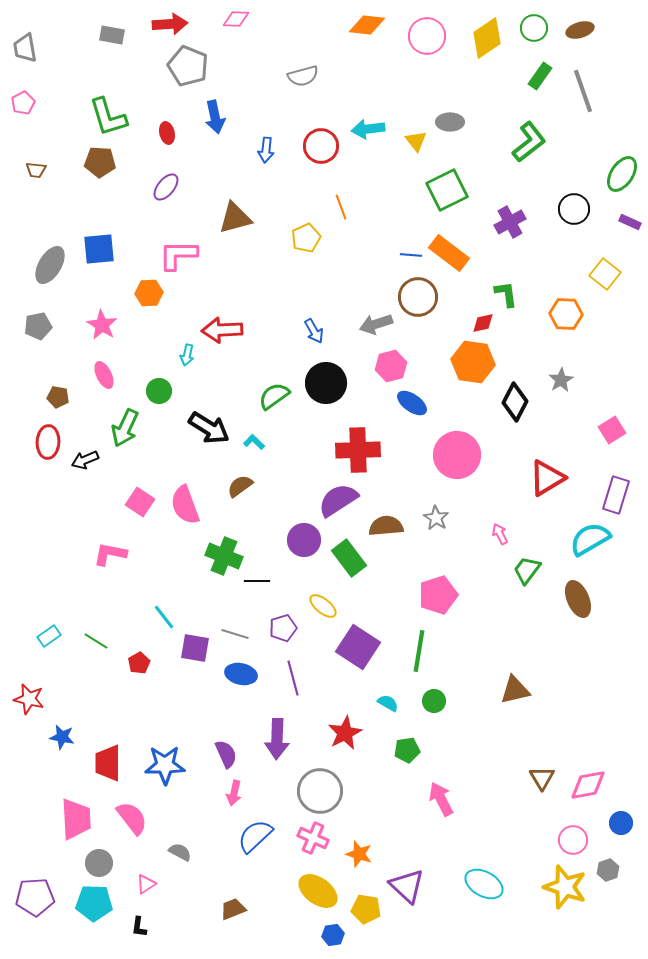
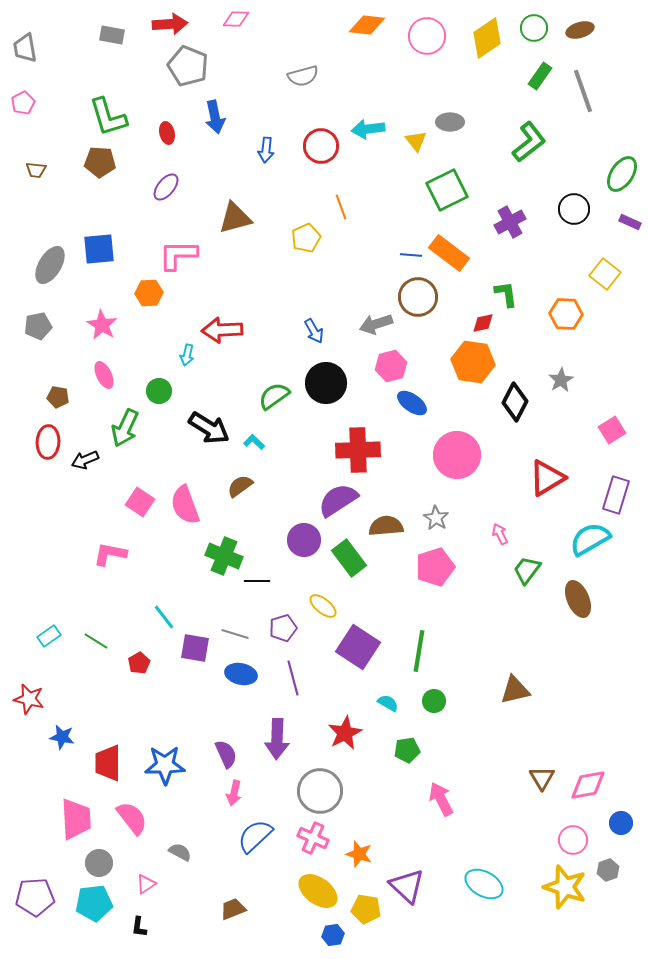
pink pentagon at (438, 595): moved 3 px left, 28 px up
cyan pentagon at (94, 903): rotated 9 degrees counterclockwise
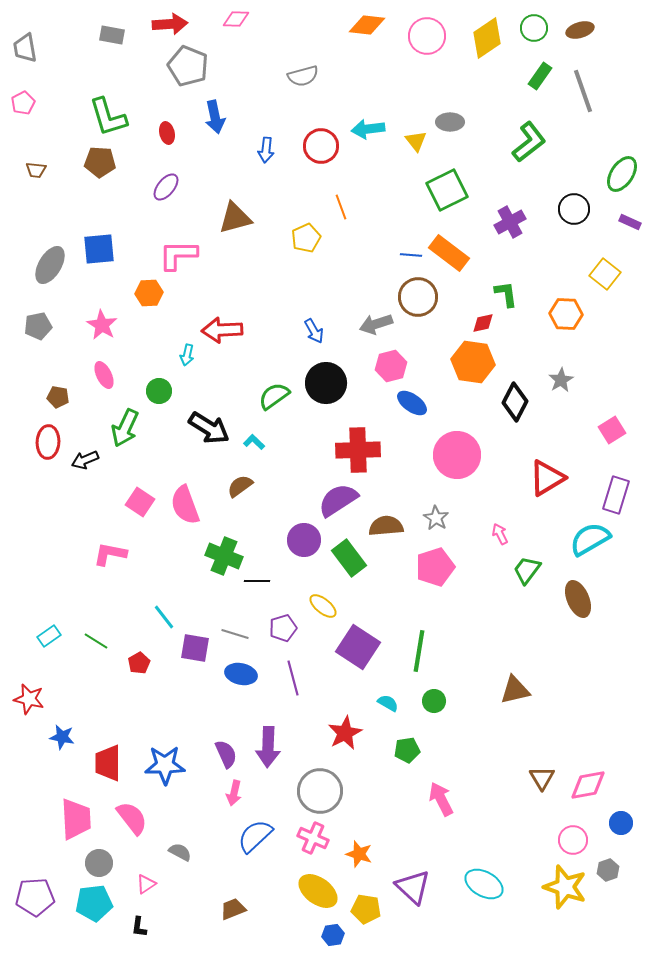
purple arrow at (277, 739): moved 9 px left, 8 px down
purple triangle at (407, 886): moved 6 px right, 1 px down
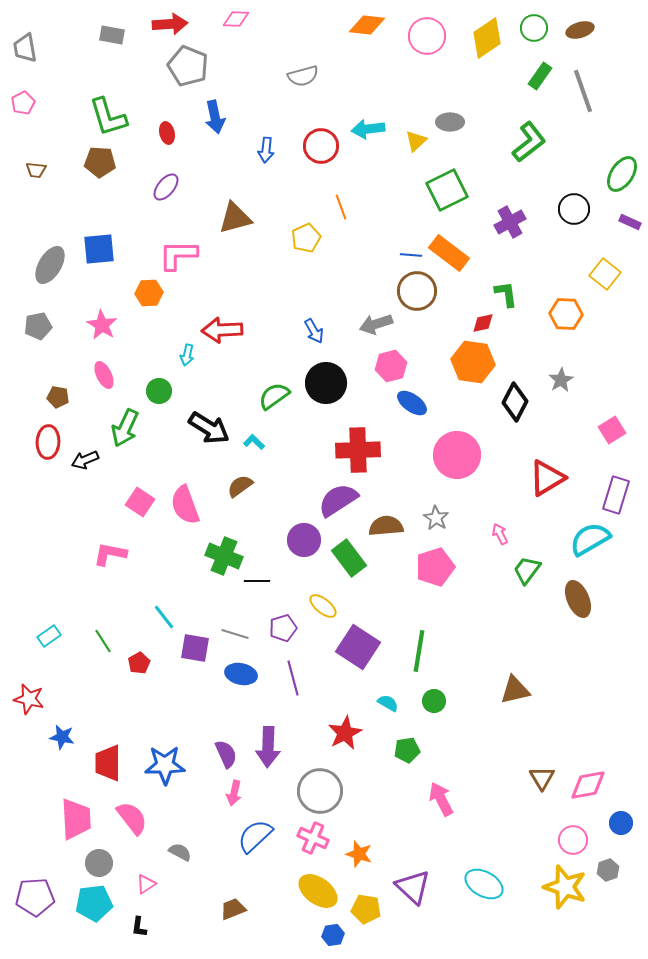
yellow triangle at (416, 141): rotated 25 degrees clockwise
brown circle at (418, 297): moved 1 px left, 6 px up
green line at (96, 641): moved 7 px right; rotated 25 degrees clockwise
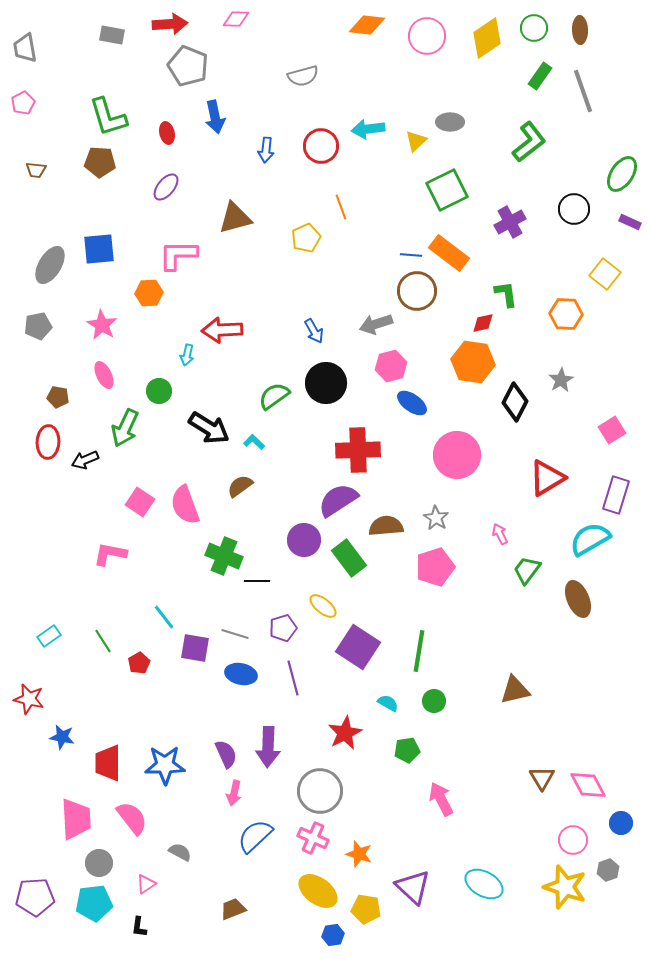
brown ellipse at (580, 30): rotated 76 degrees counterclockwise
pink diamond at (588, 785): rotated 72 degrees clockwise
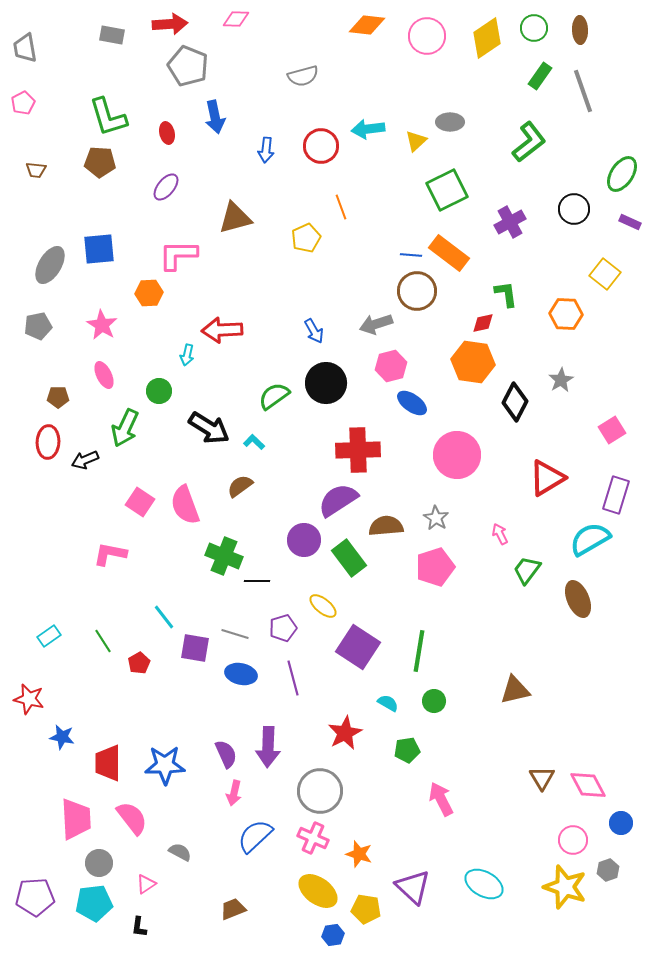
brown pentagon at (58, 397): rotated 10 degrees counterclockwise
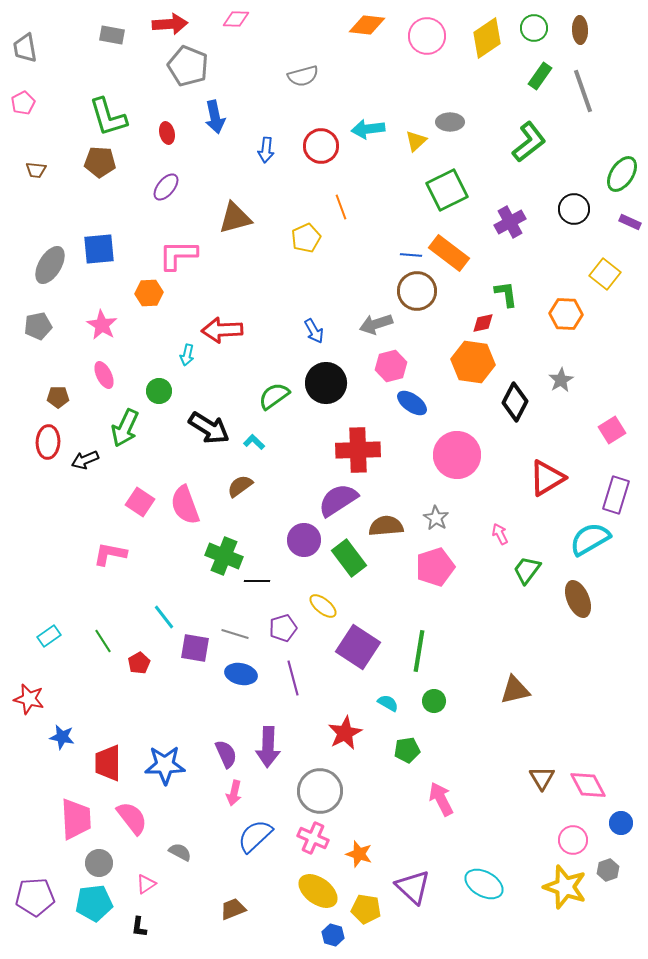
blue hexagon at (333, 935): rotated 25 degrees clockwise
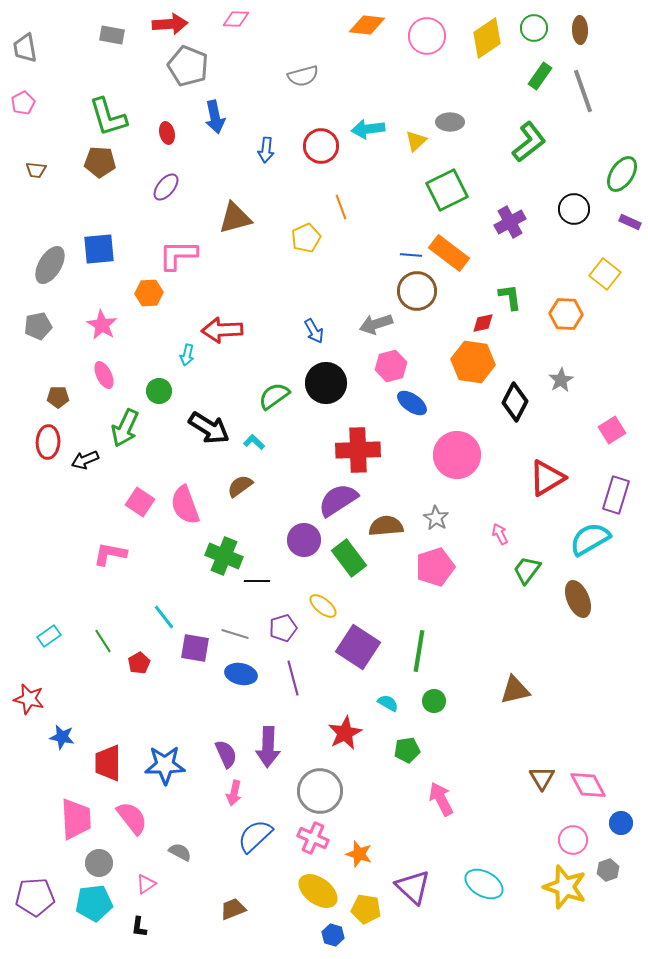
green L-shape at (506, 294): moved 4 px right, 3 px down
